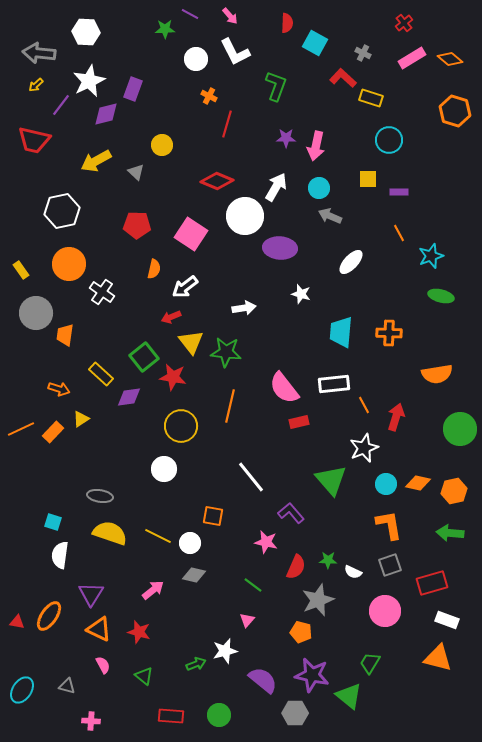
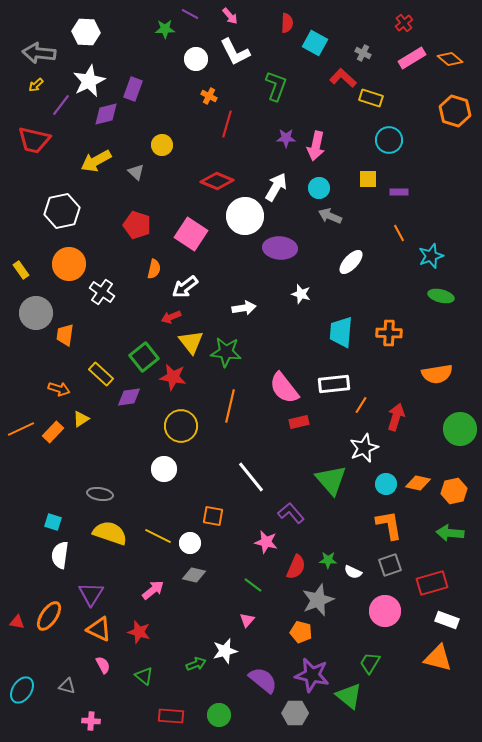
red pentagon at (137, 225): rotated 16 degrees clockwise
orange line at (364, 405): moved 3 px left; rotated 60 degrees clockwise
gray ellipse at (100, 496): moved 2 px up
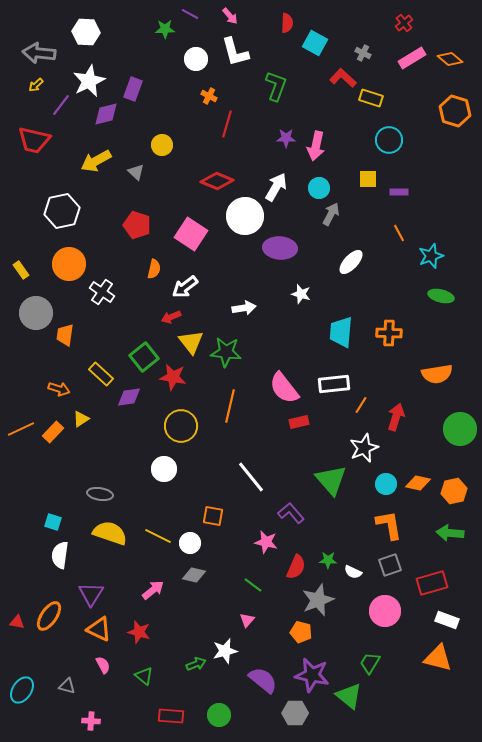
white L-shape at (235, 52): rotated 12 degrees clockwise
gray arrow at (330, 216): moved 1 px right, 2 px up; rotated 95 degrees clockwise
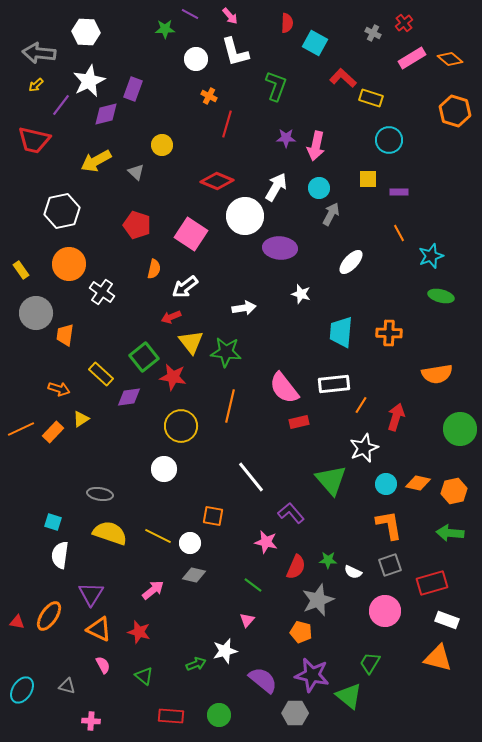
gray cross at (363, 53): moved 10 px right, 20 px up
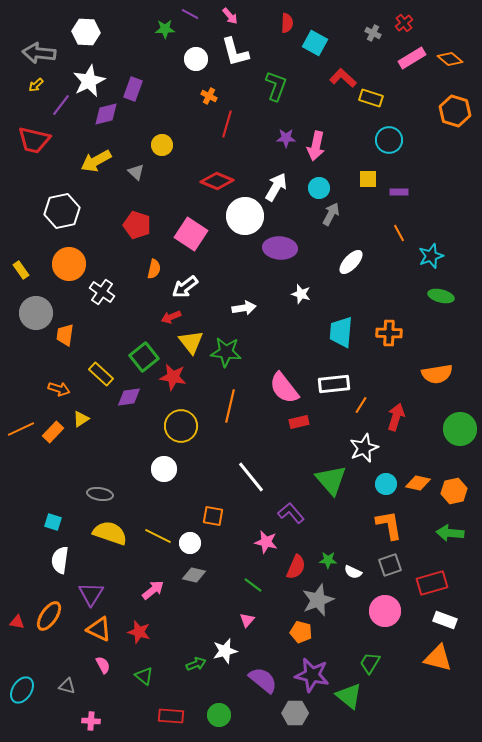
white semicircle at (60, 555): moved 5 px down
white rectangle at (447, 620): moved 2 px left
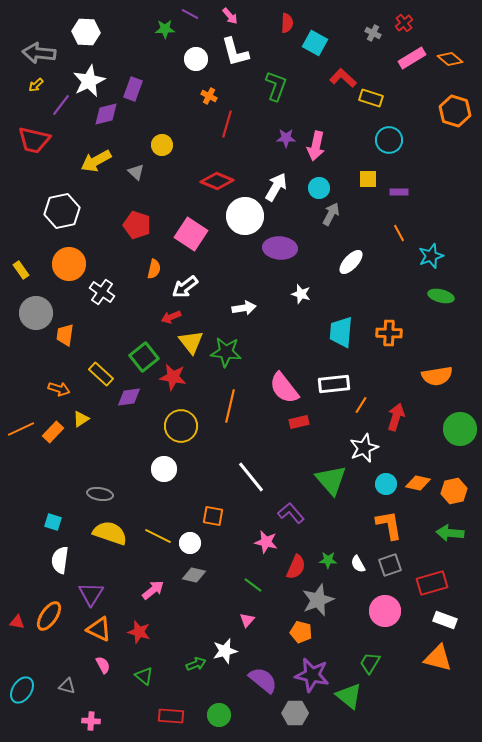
orange semicircle at (437, 374): moved 2 px down
white semicircle at (353, 572): moved 5 px right, 8 px up; rotated 36 degrees clockwise
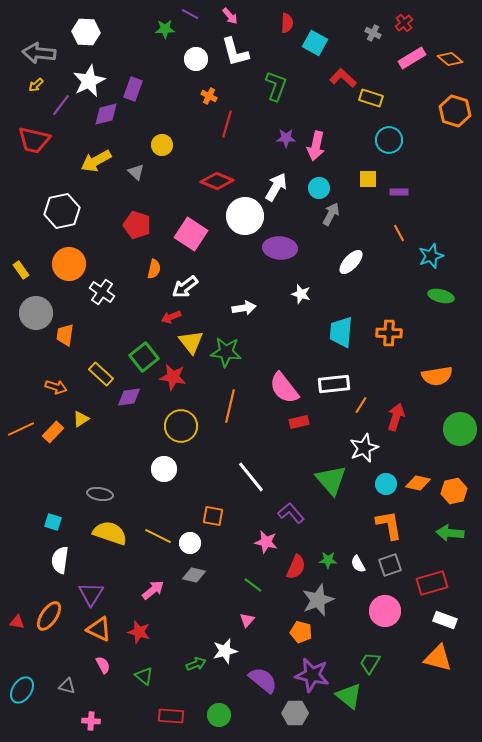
orange arrow at (59, 389): moved 3 px left, 2 px up
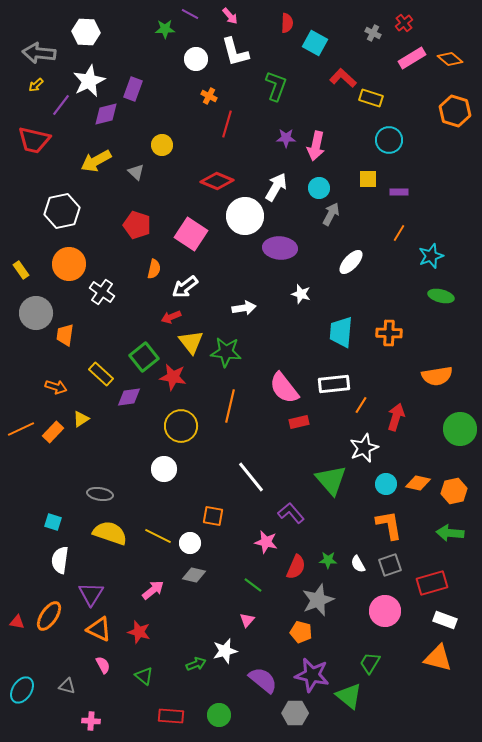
orange line at (399, 233): rotated 60 degrees clockwise
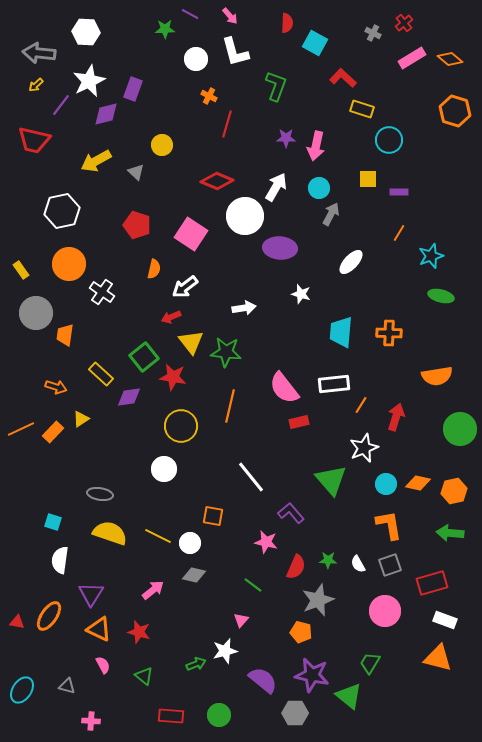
yellow rectangle at (371, 98): moved 9 px left, 11 px down
pink triangle at (247, 620): moved 6 px left
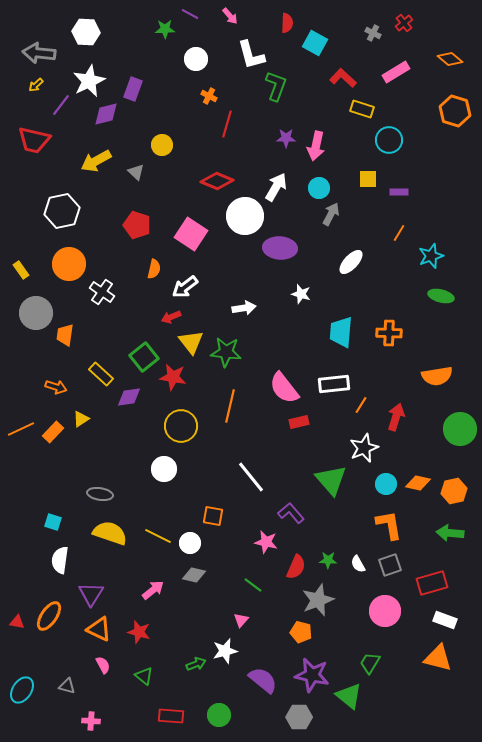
white L-shape at (235, 52): moved 16 px right, 3 px down
pink rectangle at (412, 58): moved 16 px left, 14 px down
gray hexagon at (295, 713): moved 4 px right, 4 px down
